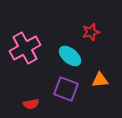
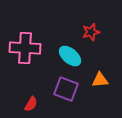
pink cross: rotated 32 degrees clockwise
red semicircle: rotated 49 degrees counterclockwise
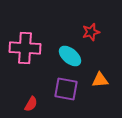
purple square: rotated 10 degrees counterclockwise
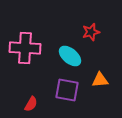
purple square: moved 1 px right, 1 px down
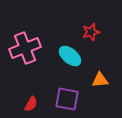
pink cross: rotated 24 degrees counterclockwise
purple square: moved 9 px down
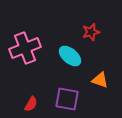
orange triangle: rotated 24 degrees clockwise
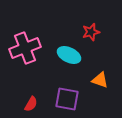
cyan ellipse: moved 1 px left, 1 px up; rotated 15 degrees counterclockwise
